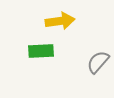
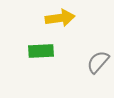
yellow arrow: moved 3 px up
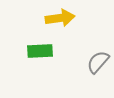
green rectangle: moved 1 px left
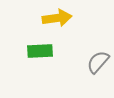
yellow arrow: moved 3 px left
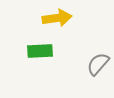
gray semicircle: moved 2 px down
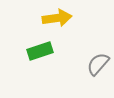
green rectangle: rotated 15 degrees counterclockwise
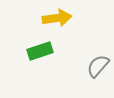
gray semicircle: moved 2 px down
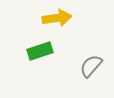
gray semicircle: moved 7 px left
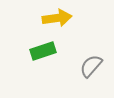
green rectangle: moved 3 px right
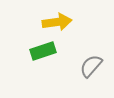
yellow arrow: moved 4 px down
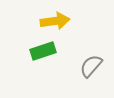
yellow arrow: moved 2 px left, 1 px up
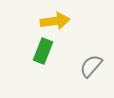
green rectangle: rotated 50 degrees counterclockwise
